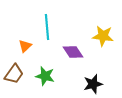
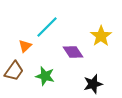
cyan line: rotated 50 degrees clockwise
yellow star: moved 2 px left; rotated 30 degrees clockwise
brown trapezoid: moved 3 px up
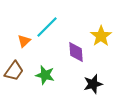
orange triangle: moved 1 px left, 5 px up
purple diamond: moved 3 px right; rotated 30 degrees clockwise
green star: moved 1 px up
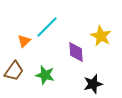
yellow star: rotated 10 degrees counterclockwise
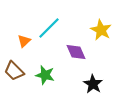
cyan line: moved 2 px right, 1 px down
yellow star: moved 6 px up
purple diamond: rotated 20 degrees counterclockwise
brown trapezoid: rotated 100 degrees clockwise
black star: rotated 24 degrees counterclockwise
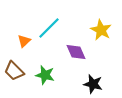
black star: rotated 18 degrees counterclockwise
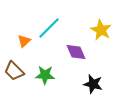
green star: rotated 12 degrees counterclockwise
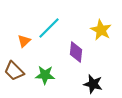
purple diamond: rotated 30 degrees clockwise
